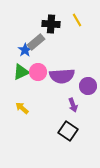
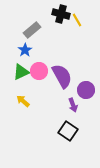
black cross: moved 10 px right, 10 px up; rotated 12 degrees clockwise
gray rectangle: moved 4 px left, 12 px up
pink circle: moved 1 px right, 1 px up
purple semicircle: rotated 115 degrees counterclockwise
purple circle: moved 2 px left, 4 px down
yellow arrow: moved 1 px right, 7 px up
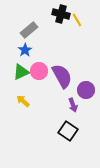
gray rectangle: moved 3 px left
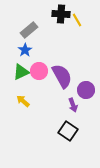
black cross: rotated 12 degrees counterclockwise
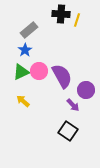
yellow line: rotated 48 degrees clockwise
purple arrow: rotated 24 degrees counterclockwise
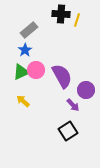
pink circle: moved 3 px left, 1 px up
black square: rotated 24 degrees clockwise
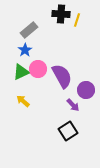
pink circle: moved 2 px right, 1 px up
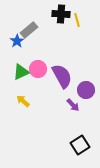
yellow line: rotated 32 degrees counterclockwise
blue star: moved 8 px left, 9 px up
black square: moved 12 px right, 14 px down
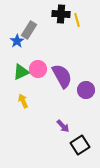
gray rectangle: rotated 18 degrees counterclockwise
yellow arrow: rotated 24 degrees clockwise
purple arrow: moved 10 px left, 21 px down
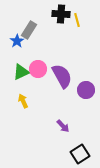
black square: moved 9 px down
